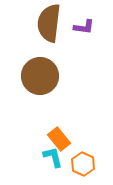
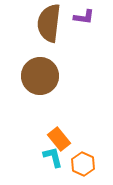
purple L-shape: moved 10 px up
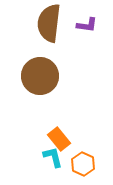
purple L-shape: moved 3 px right, 8 px down
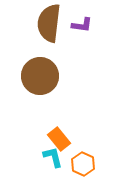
purple L-shape: moved 5 px left
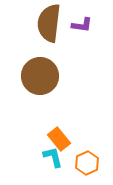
orange hexagon: moved 4 px right, 1 px up; rotated 10 degrees clockwise
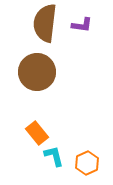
brown semicircle: moved 4 px left
brown circle: moved 3 px left, 4 px up
orange rectangle: moved 22 px left, 6 px up
cyan L-shape: moved 1 px right, 1 px up
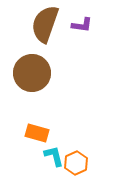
brown semicircle: moved 1 px down; rotated 12 degrees clockwise
brown circle: moved 5 px left, 1 px down
orange rectangle: rotated 35 degrees counterclockwise
orange hexagon: moved 11 px left
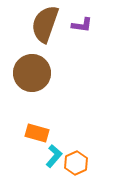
cyan L-shape: rotated 55 degrees clockwise
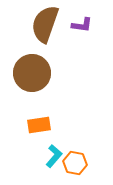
orange rectangle: moved 2 px right, 8 px up; rotated 25 degrees counterclockwise
orange hexagon: moved 1 px left; rotated 25 degrees counterclockwise
